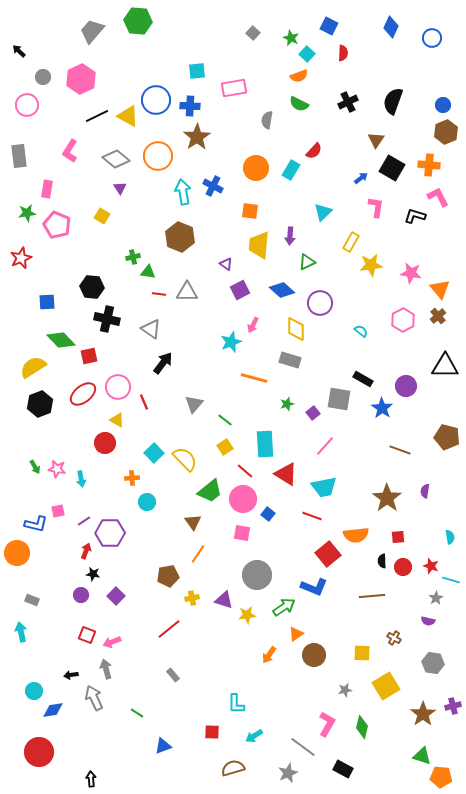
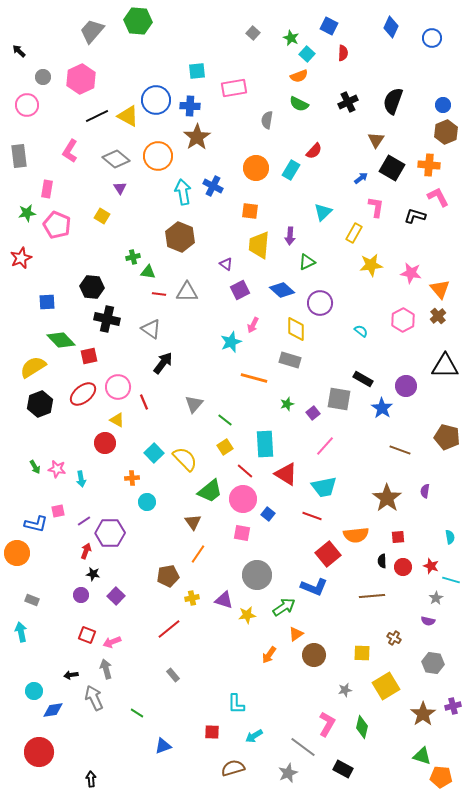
yellow rectangle at (351, 242): moved 3 px right, 9 px up
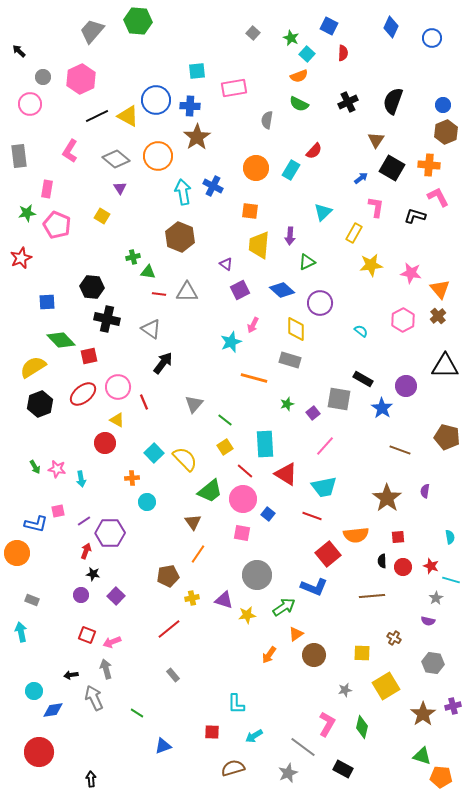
pink circle at (27, 105): moved 3 px right, 1 px up
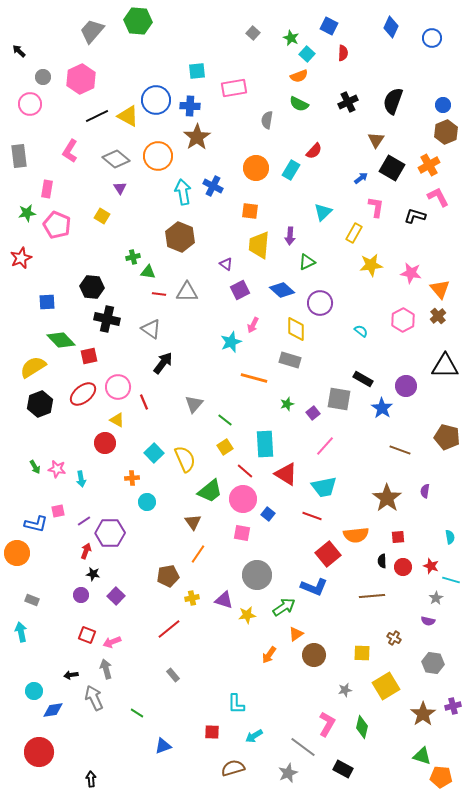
orange cross at (429, 165): rotated 35 degrees counterclockwise
yellow semicircle at (185, 459): rotated 20 degrees clockwise
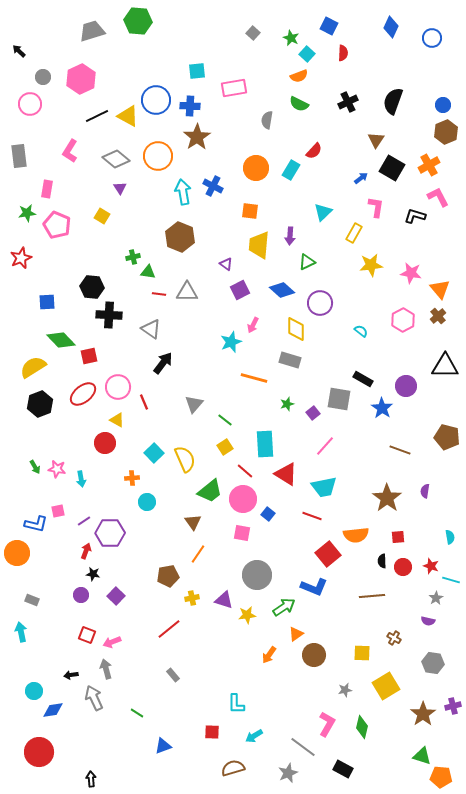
gray trapezoid at (92, 31): rotated 32 degrees clockwise
black cross at (107, 319): moved 2 px right, 4 px up; rotated 10 degrees counterclockwise
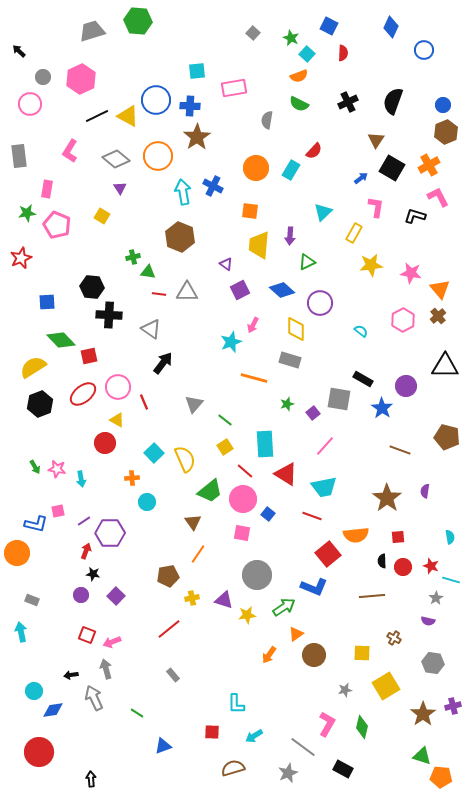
blue circle at (432, 38): moved 8 px left, 12 px down
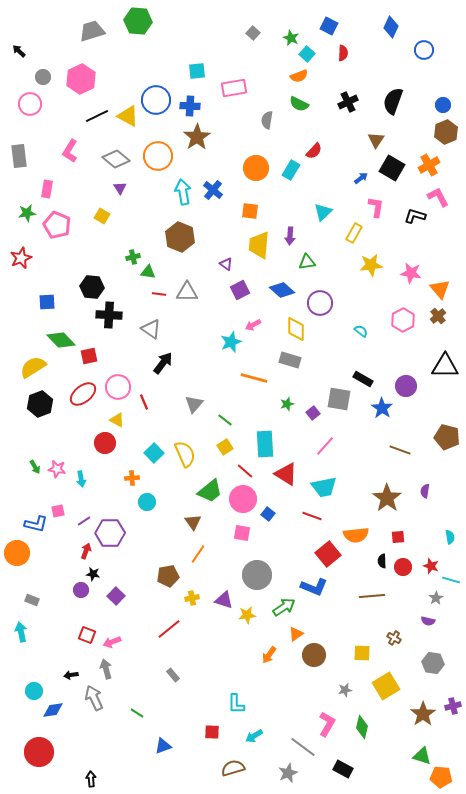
blue cross at (213, 186): moved 4 px down; rotated 12 degrees clockwise
green triangle at (307, 262): rotated 18 degrees clockwise
pink arrow at (253, 325): rotated 35 degrees clockwise
yellow semicircle at (185, 459): moved 5 px up
purple circle at (81, 595): moved 5 px up
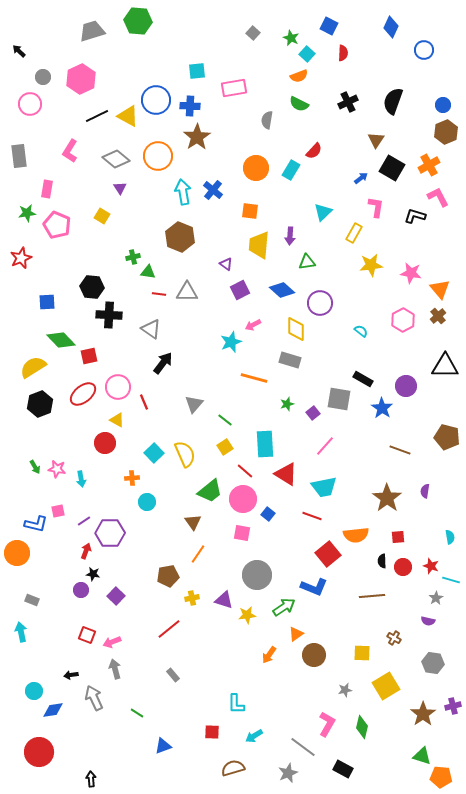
gray arrow at (106, 669): moved 9 px right
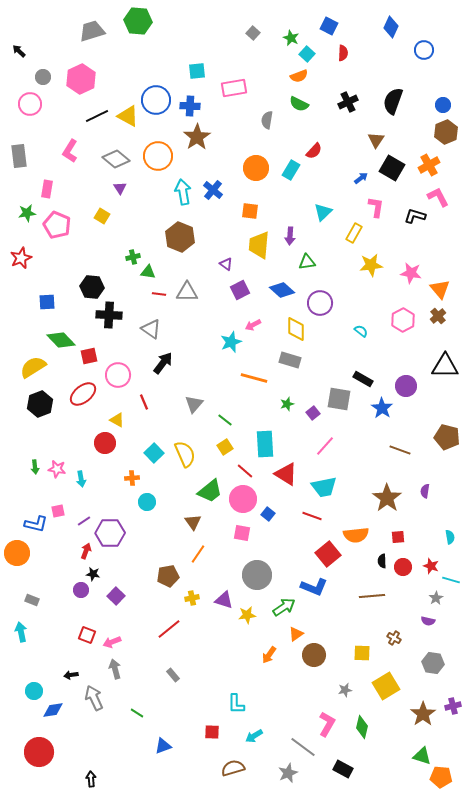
pink circle at (118, 387): moved 12 px up
green arrow at (35, 467): rotated 24 degrees clockwise
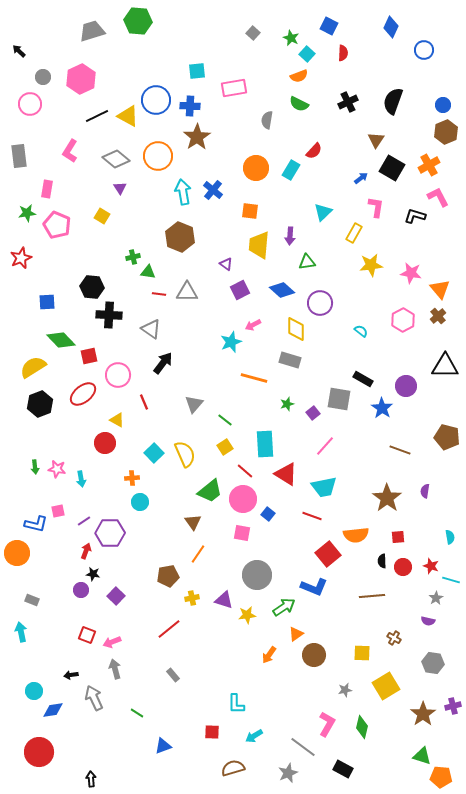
cyan circle at (147, 502): moved 7 px left
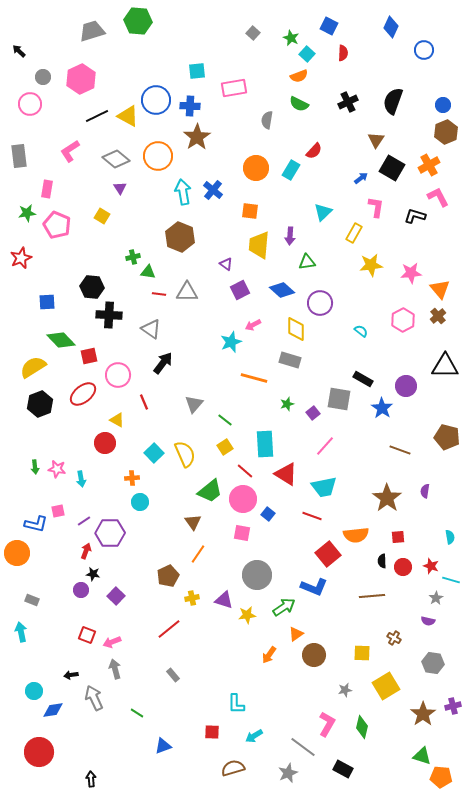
pink L-shape at (70, 151): rotated 25 degrees clockwise
pink star at (411, 273): rotated 15 degrees counterclockwise
brown pentagon at (168, 576): rotated 15 degrees counterclockwise
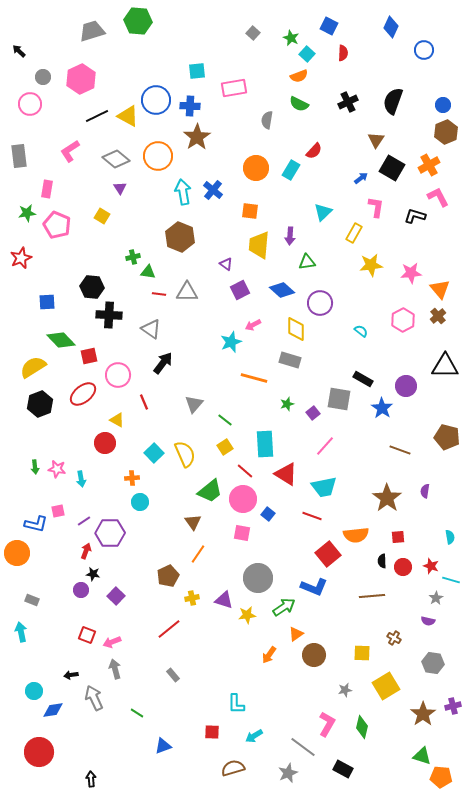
gray circle at (257, 575): moved 1 px right, 3 px down
